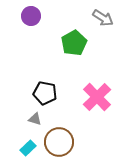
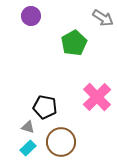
black pentagon: moved 14 px down
gray triangle: moved 7 px left, 8 px down
brown circle: moved 2 px right
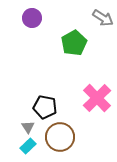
purple circle: moved 1 px right, 2 px down
pink cross: moved 1 px down
gray triangle: rotated 40 degrees clockwise
brown circle: moved 1 px left, 5 px up
cyan rectangle: moved 2 px up
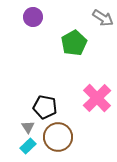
purple circle: moved 1 px right, 1 px up
brown circle: moved 2 px left
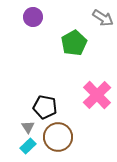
pink cross: moved 3 px up
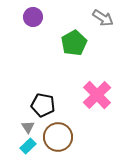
black pentagon: moved 2 px left, 2 px up
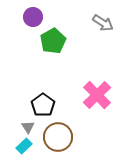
gray arrow: moved 5 px down
green pentagon: moved 21 px left, 2 px up
black pentagon: rotated 25 degrees clockwise
cyan rectangle: moved 4 px left
